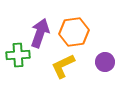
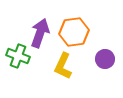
green cross: moved 1 px down; rotated 25 degrees clockwise
purple circle: moved 3 px up
yellow L-shape: rotated 40 degrees counterclockwise
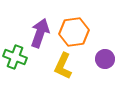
green cross: moved 3 px left, 1 px down
